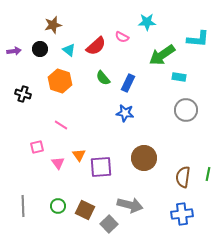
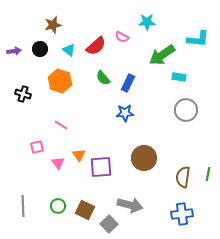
blue star: rotated 12 degrees counterclockwise
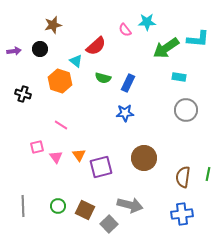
pink semicircle: moved 3 px right, 7 px up; rotated 24 degrees clockwise
cyan triangle: moved 7 px right, 11 px down
green arrow: moved 4 px right, 7 px up
green semicircle: rotated 35 degrees counterclockwise
pink triangle: moved 2 px left, 6 px up
purple square: rotated 10 degrees counterclockwise
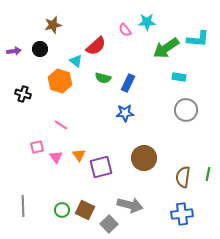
green circle: moved 4 px right, 4 px down
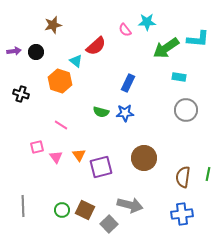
black circle: moved 4 px left, 3 px down
green semicircle: moved 2 px left, 34 px down
black cross: moved 2 px left
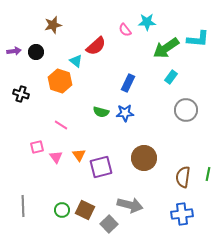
cyan rectangle: moved 8 px left; rotated 64 degrees counterclockwise
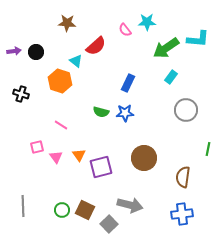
brown star: moved 14 px right, 2 px up; rotated 18 degrees clockwise
green line: moved 25 px up
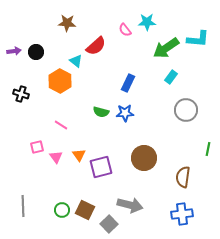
orange hexagon: rotated 10 degrees clockwise
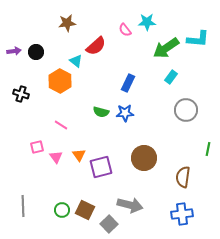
brown star: rotated 12 degrees counterclockwise
